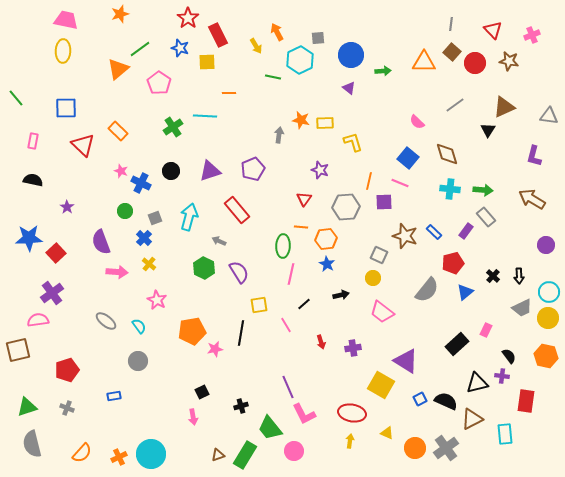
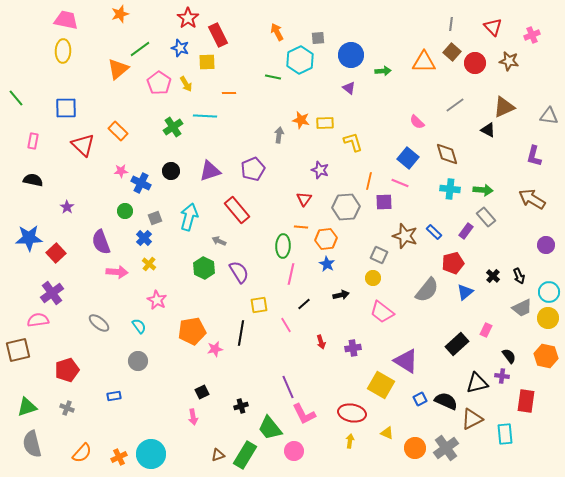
red triangle at (493, 30): moved 3 px up
yellow arrow at (256, 46): moved 70 px left, 38 px down
black triangle at (488, 130): rotated 35 degrees counterclockwise
pink star at (121, 171): rotated 24 degrees counterclockwise
black arrow at (519, 276): rotated 21 degrees counterclockwise
gray ellipse at (106, 321): moved 7 px left, 2 px down
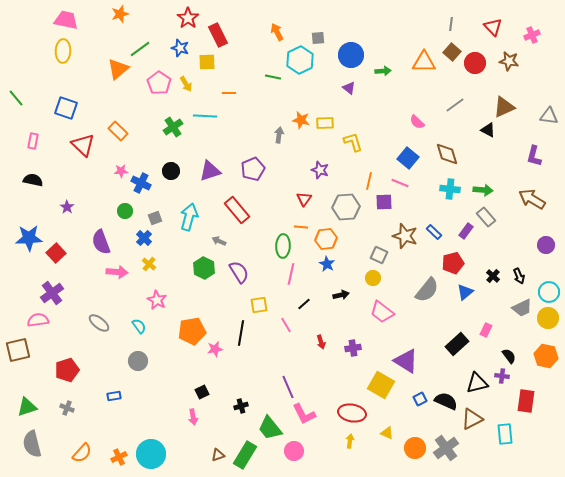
blue square at (66, 108): rotated 20 degrees clockwise
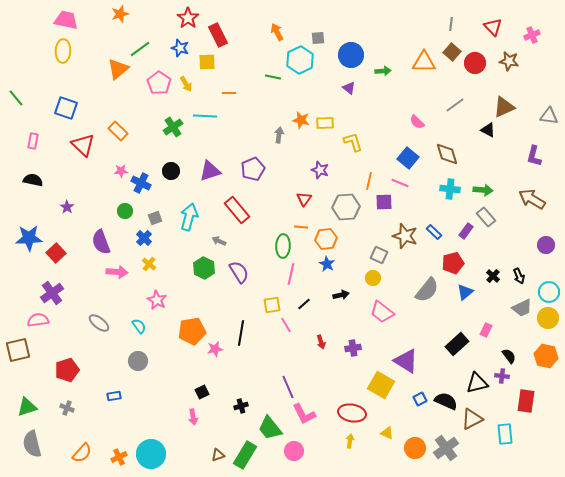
yellow square at (259, 305): moved 13 px right
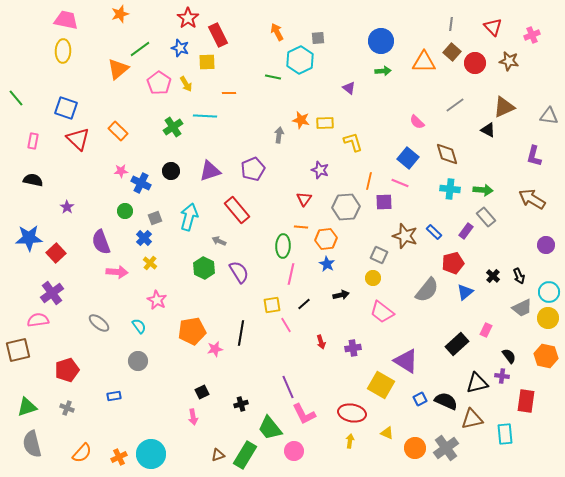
blue circle at (351, 55): moved 30 px right, 14 px up
red triangle at (83, 145): moved 5 px left, 6 px up
yellow cross at (149, 264): moved 1 px right, 1 px up
black cross at (241, 406): moved 2 px up
brown triangle at (472, 419): rotated 15 degrees clockwise
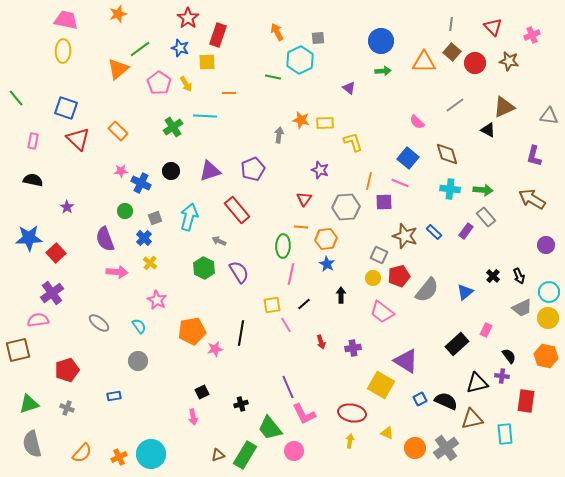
orange star at (120, 14): moved 2 px left
red rectangle at (218, 35): rotated 45 degrees clockwise
purple semicircle at (101, 242): moved 4 px right, 3 px up
red pentagon at (453, 263): moved 54 px left, 13 px down
black arrow at (341, 295): rotated 77 degrees counterclockwise
green triangle at (27, 407): moved 2 px right, 3 px up
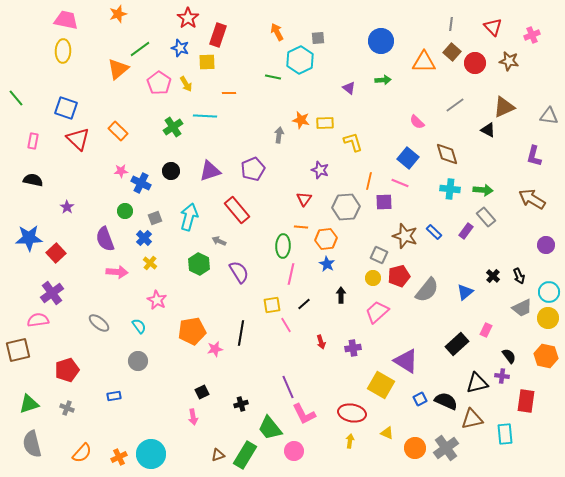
green arrow at (383, 71): moved 9 px down
green hexagon at (204, 268): moved 5 px left, 4 px up
pink trapezoid at (382, 312): moved 5 px left; rotated 100 degrees clockwise
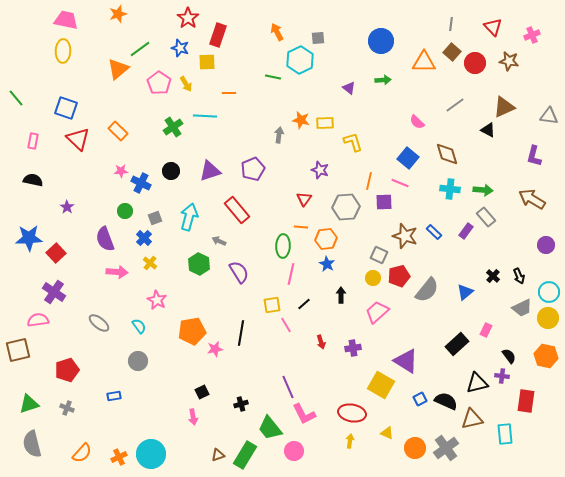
purple cross at (52, 293): moved 2 px right, 1 px up; rotated 20 degrees counterclockwise
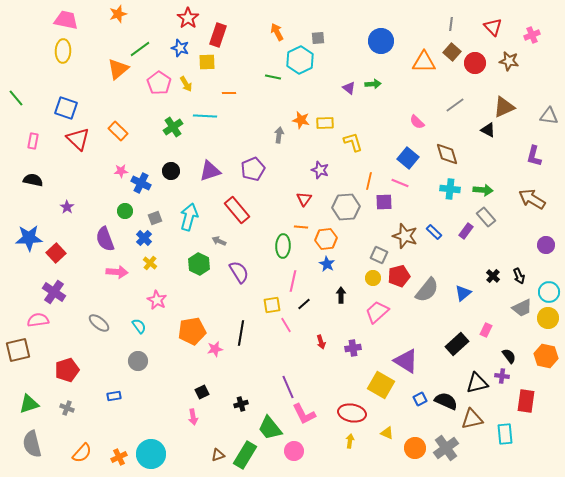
green arrow at (383, 80): moved 10 px left, 4 px down
pink line at (291, 274): moved 2 px right, 7 px down
blue triangle at (465, 292): moved 2 px left, 1 px down
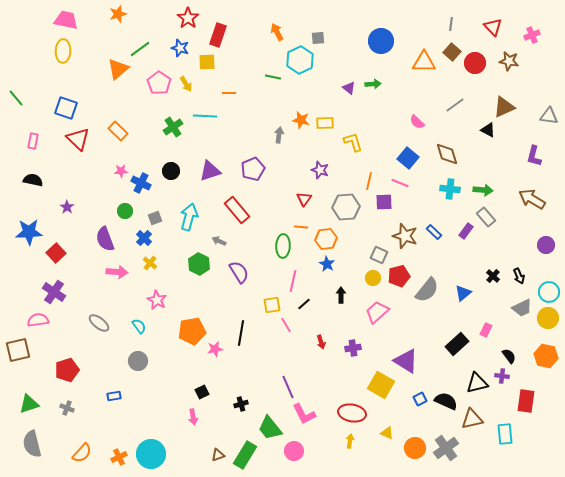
blue star at (29, 238): moved 6 px up
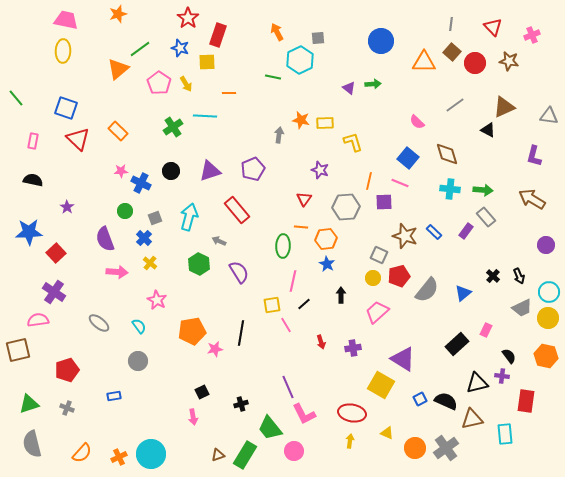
purple triangle at (406, 361): moved 3 px left, 2 px up
